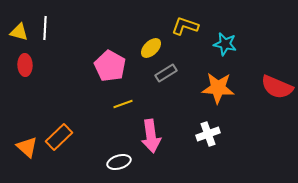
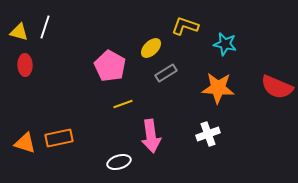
white line: moved 1 px up; rotated 15 degrees clockwise
orange rectangle: moved 1 px down; rotated 32 degrees clockwise
orange triangle: moved 2 px left, 4 px up; rotated 25 degrees counterclockwise
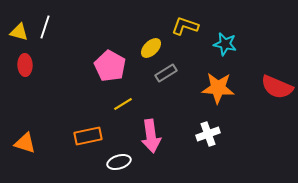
yellow line: rotated 12 degrees counterclockwise
orange rectangle: moved 29 px right, 2 px up
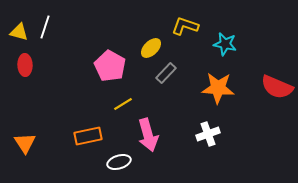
gray rectangle: rotated 15 degrees counterclockwise
pink arrow: moved 3 px left, 1 px up; rotated 8 degrees counterclockwise
orange triangle: rotated 40 degrees clockwise
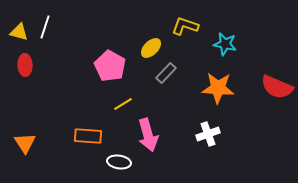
orange rectangle: rotated 16 degrees clockwise
white ellipse: rotated 25 degrees clockwise
